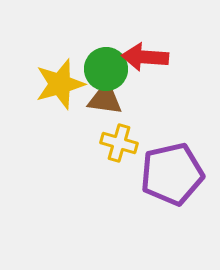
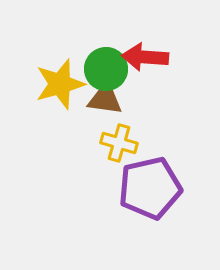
purple pentagon: moved 22 px left, 14 px down
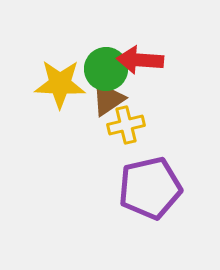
red arrow: moved 5 px left, 3 px down
yellow star: rotated 18 degrees clockwise
brown triangle: moved 3 px right; rotated 42 degrees counterclockwise
yellow cross: moved 7 px right, 18 px up; rotated 30 degrees counterclockwise
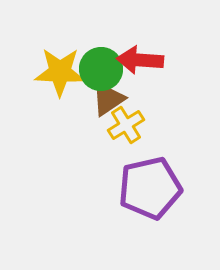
green circle: moved 5 px left
yellow star: moved 12 px up
yellow cross: rotated 18 degrees counterclockwise
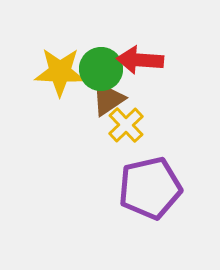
yellow cross: rotated 12 degrees counterclockwise
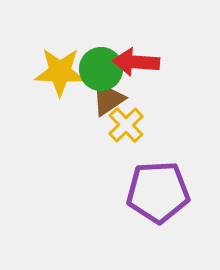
red arrow: moved 4 px left, 2 px down
purple pentagon: moved 8 px right, 4 px down; rotated 10 degrees clockwise
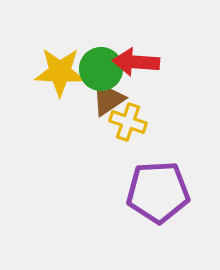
yellow cross: moved 2 px right, 3 px up; rotated 27 degrees counterclockwise
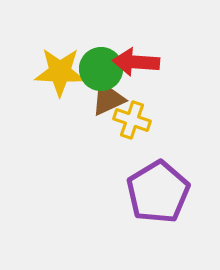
brown triangle: rotated 9 degrees clockwise
yellow cross: moved 4 px right, 2 px up
purple pentagon: rotated 28 degrees counterclockwise
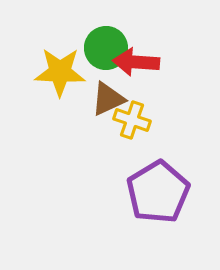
green circle: moved 5 px right, 21 px up
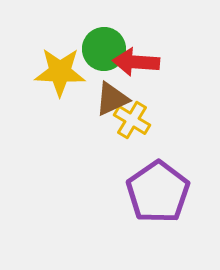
green circle: moved 2 px left, 1 px down
brown triangle: moved 4 px right
yellow cross: rotated 12 degrees clockwise
purple pentagon: rotated 4 degrees counterclockwise
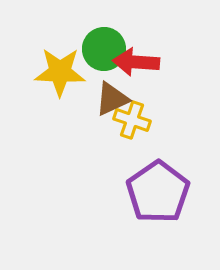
yellow cross: rotated 12 degrees counterclockwise
